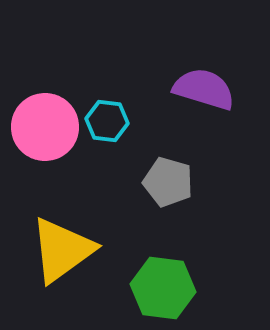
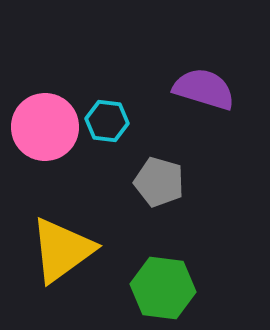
gray pentagon: moved 9 px left
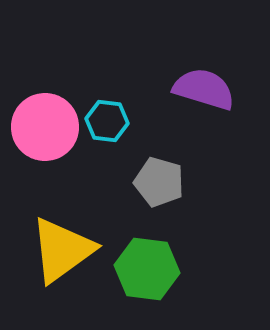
green hexagon: moved 16 px left, 19 px up
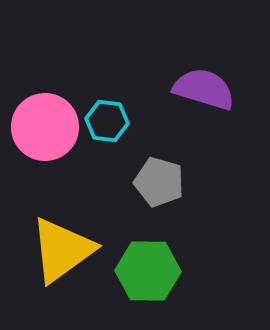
green hexagon: moved 1 px right, 2 px down; rotated 6 degrees counterclockwise
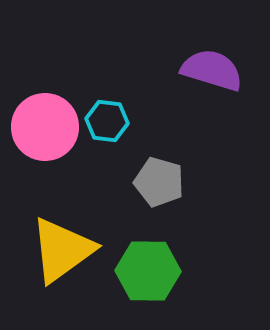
purple semicircle: moved 8 px right, 19 px up
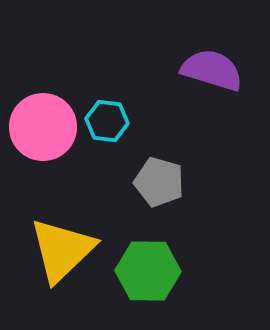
pink circle: moved 2 px left
yellow triangle: rotated 8 degrees counterclockwise
